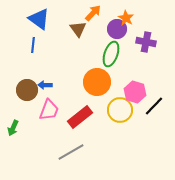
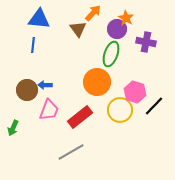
blue triangle: rotated 30 degrees counterclockwise
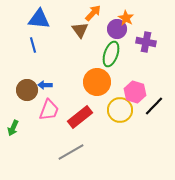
brown triangle: moved 2 px right, 1 px down
blue line: rotated 21 degrees counterclockwise
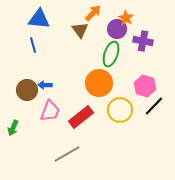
purple cross: moved 3 px left, 1 px up
orange circle: moved 2 px right, 1 px down
pink hexagon: moved 10 px right, 6 px up
pink trapezoid: moved 1 px right, 1 px down
red rectangle: moved 1 px right
gray line: moved 4 px left, 2 px down
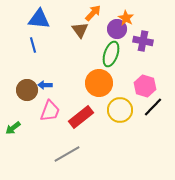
black line: moved 1 px left, 1 px down
green arrow: rotated 28 degrees clockwise
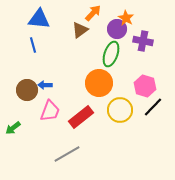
brown triangle: rotated 30 degrees clockwise
